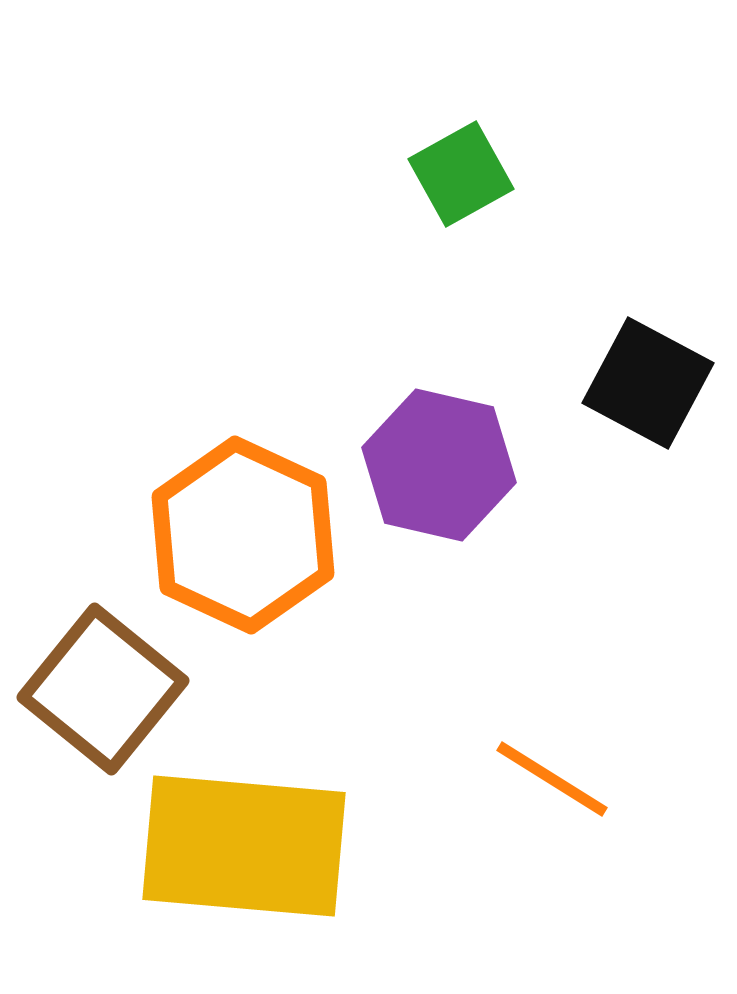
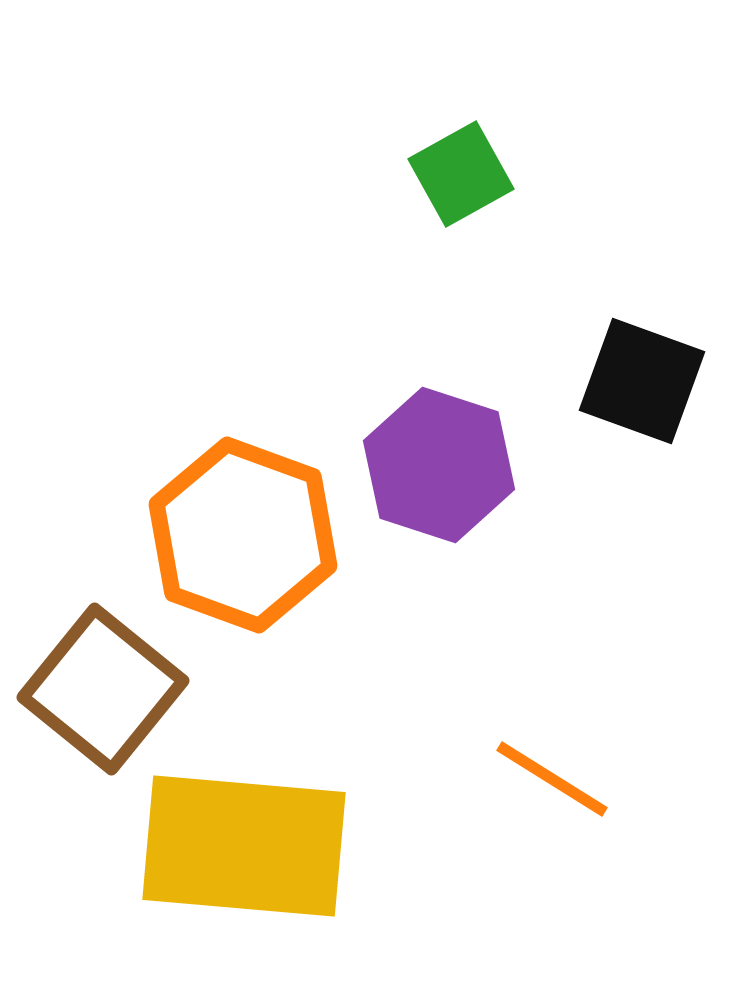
black square: moved 6 px left, 2 px up; rotated 8 degrees counterclockwise
purple hexagon: rotated 5 degrees clockwise
orange hexagon: rotated 5 degrees counterclockwise
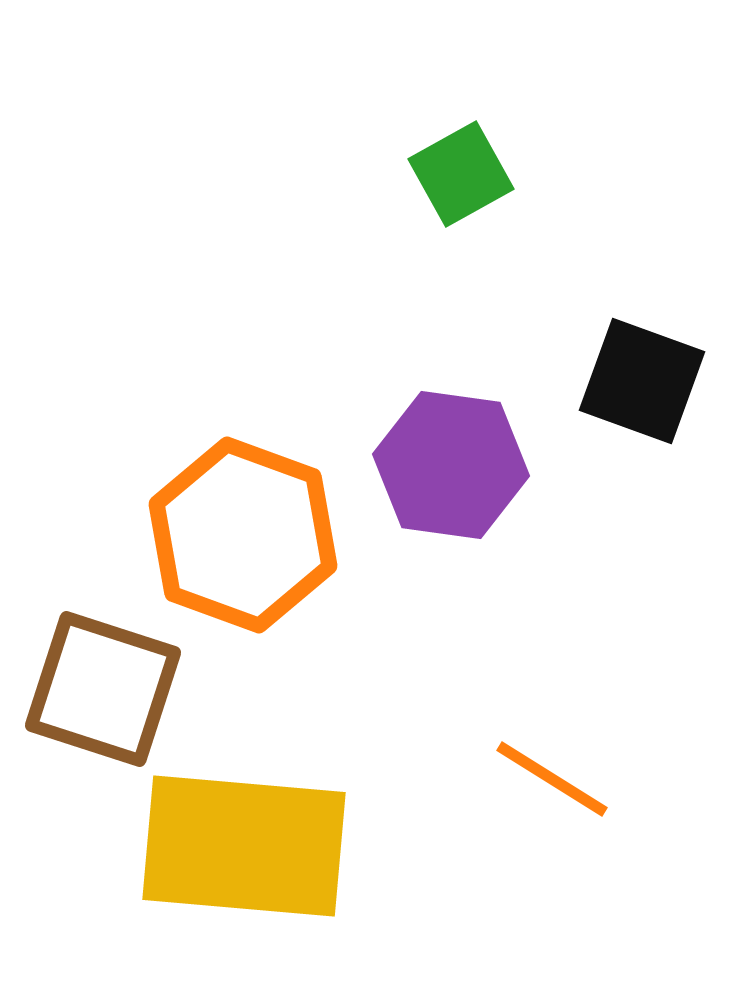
purple hexagon: moved 12 px right; rotated 10 degrees counterclockwise
brown square: rotated 21 degrees counterclockwise
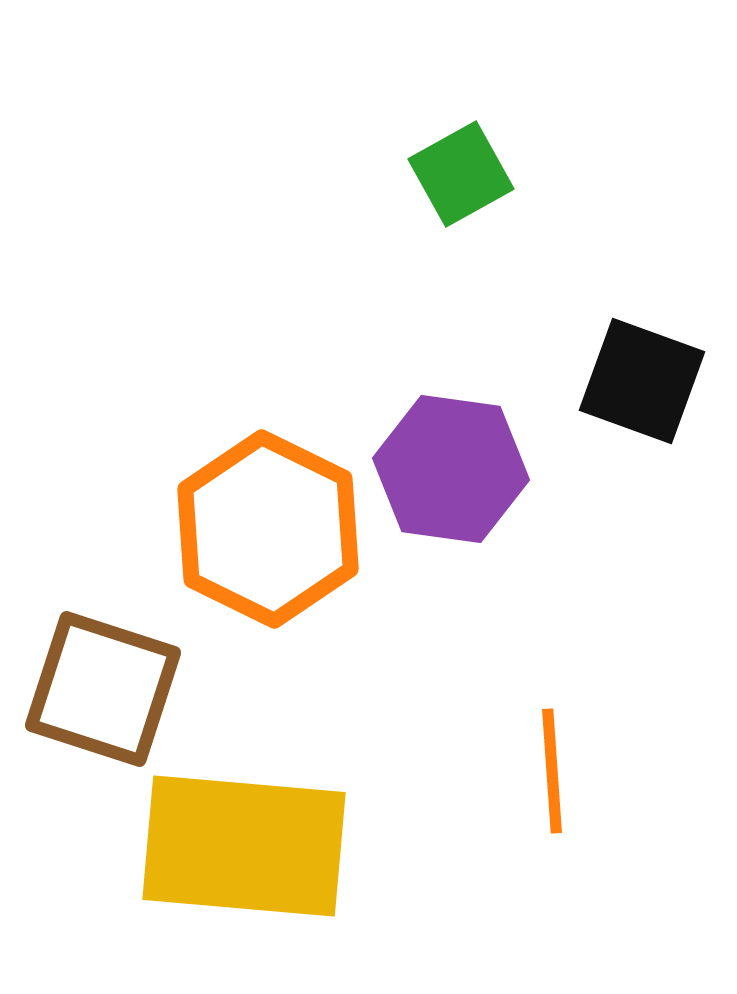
purple hexagon: moved 4 px down
orange hexagon: moved 25 px right, 6 px up; rotated 6 degrees clockwise
orange line: moved 8 px up; rotated 54 degrees clockwise
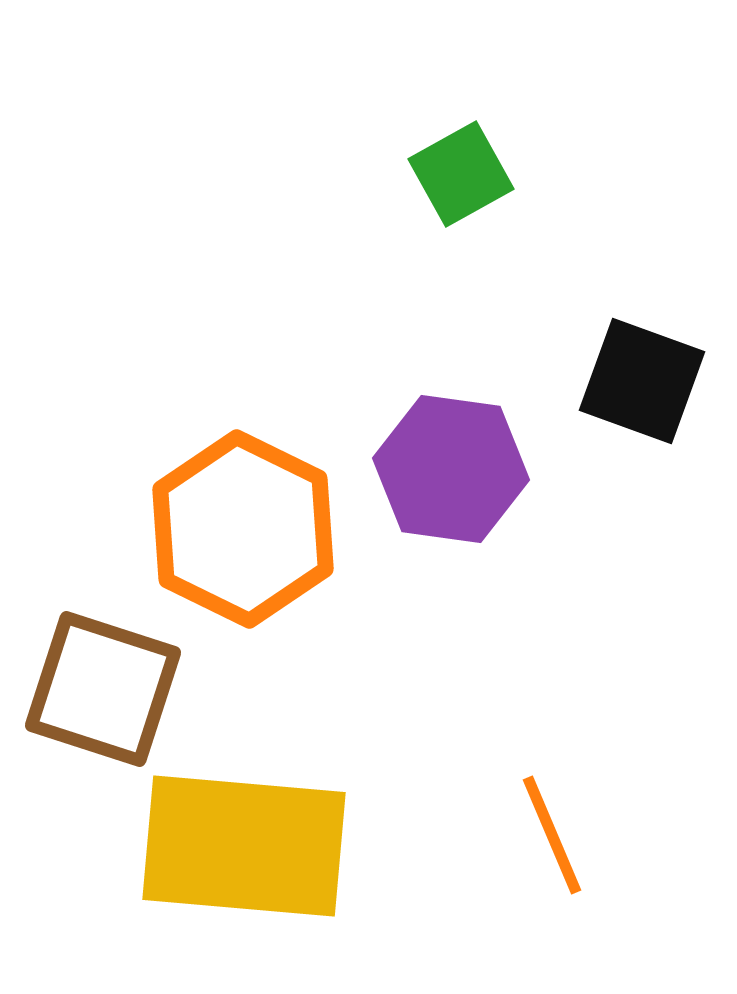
orange hexagon: moved 25 px left
orange line: moved 64 px down; rotated 19 degrees counterclockwise
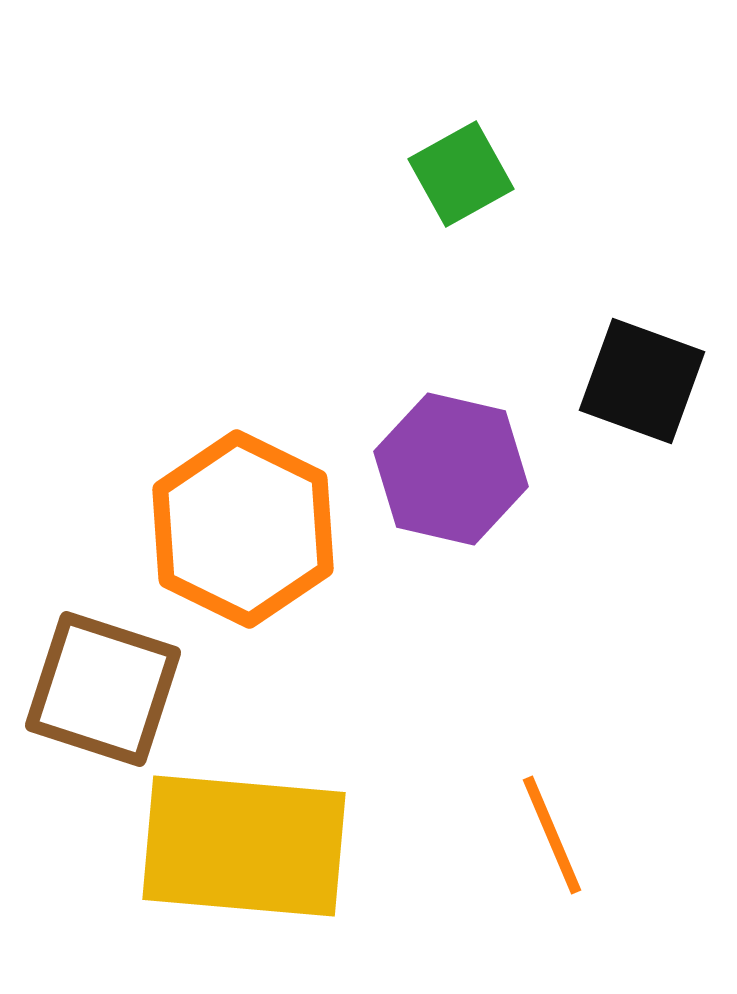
purple hexagon: rotated 5 degrees clockwise
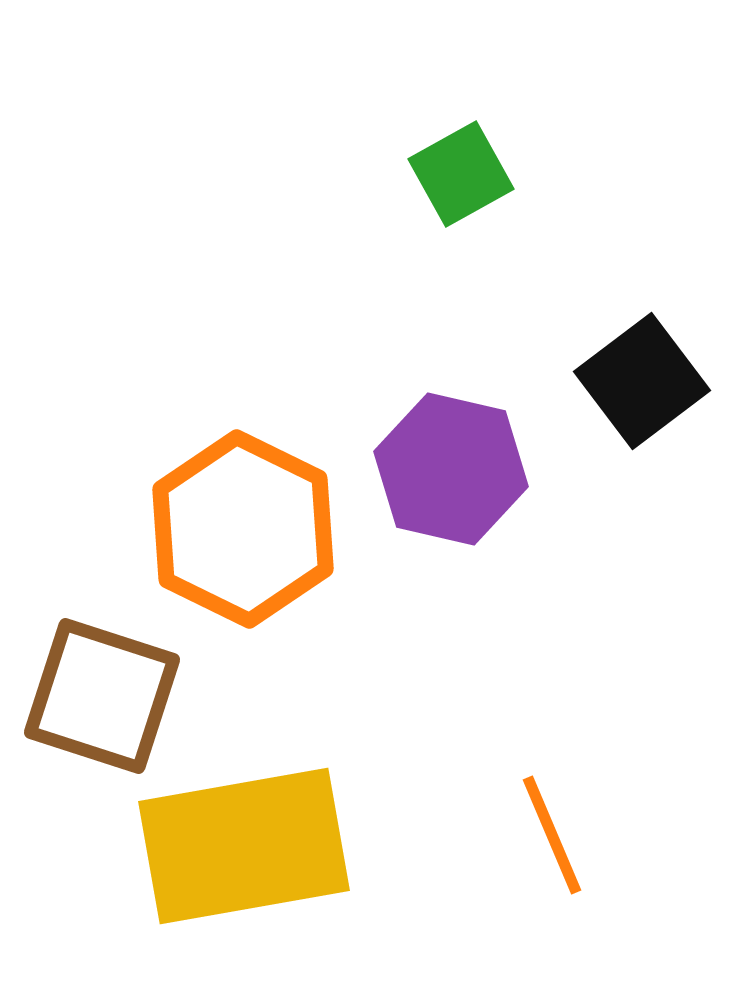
black square: rotated 33 degrees clockwise
brown square: moved 1 px left, 7 px down
yellow rectangle: rotated 15 degrees counterclockwise
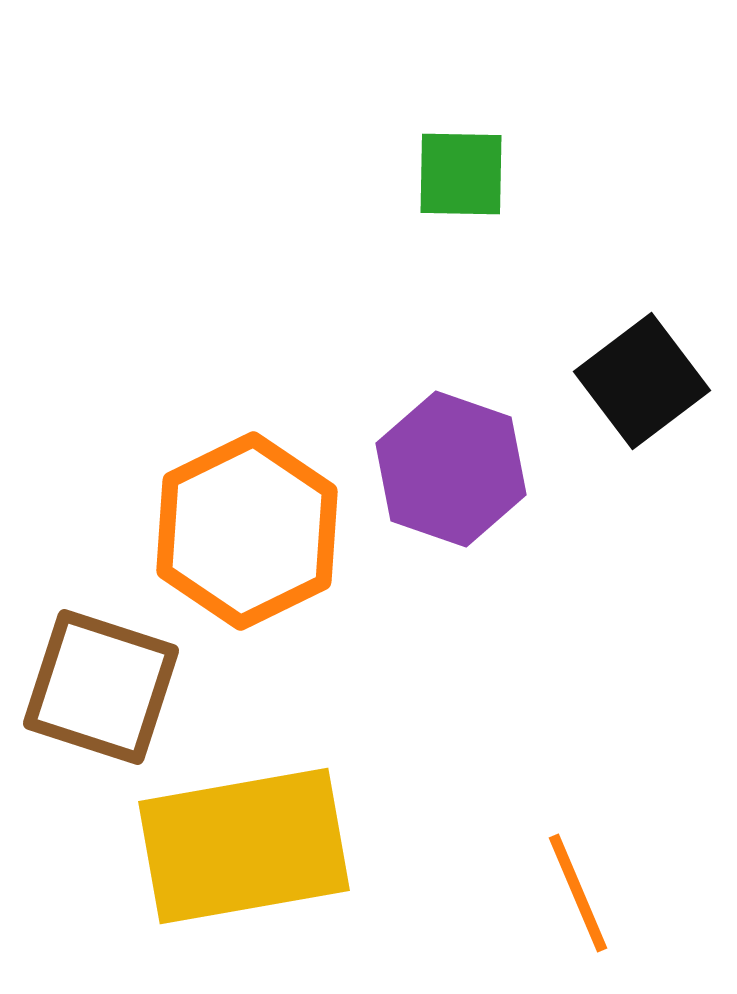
green square: rotated 30 degrees clockwise
purple hexagon: rotated 6 degrees clockwise
orange hexagon: moved 4 px right, 2 px down; rotated 8 degrees clockwise
brown square: moved 1 px left, 9 px up
orange line: moved 26 px right, 58 px down
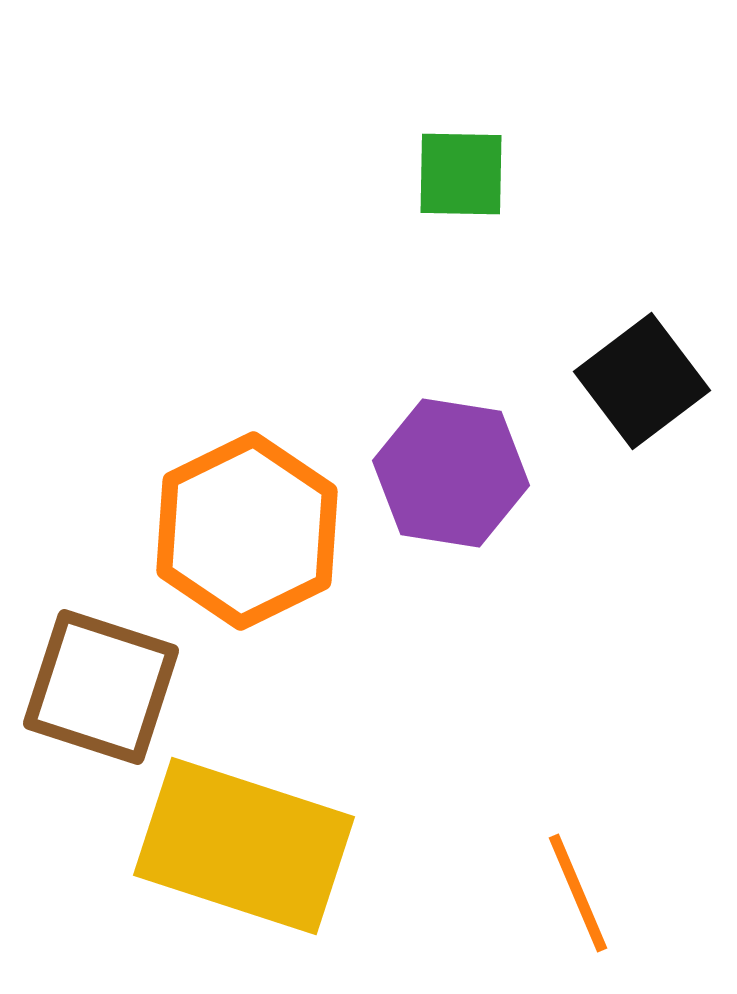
purple hexagon: moved 4 px down; rotated 10 degrees counterclockwise
yellow rectangle: rotated 28 degrees clockwise
